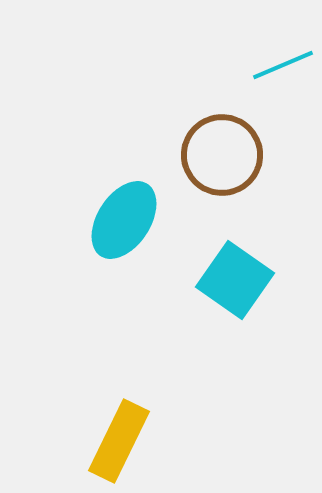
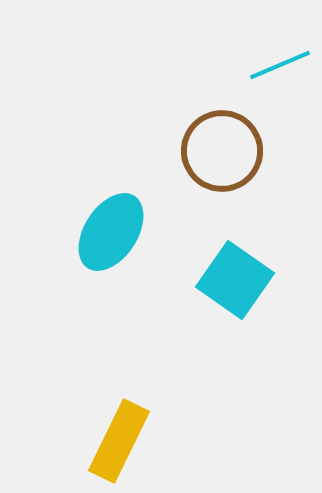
cyan line: moved 3 px left
brown circle: moved 4 px up
cyan ellipse: moved 13 px left, 12 px down
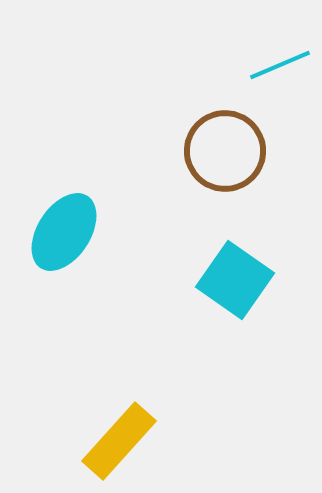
brown circle: moved 3 px right
cyan ellipse: moved 47 px left
yellow rectangle: rotated 16 degrees clockwise
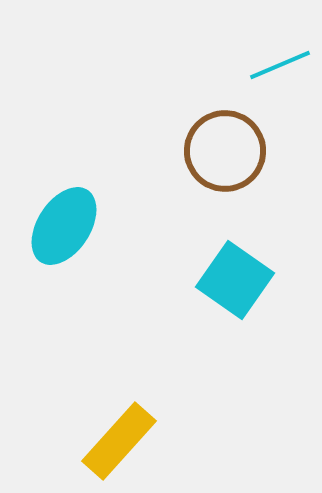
cyan ellipse: moved 6 px up
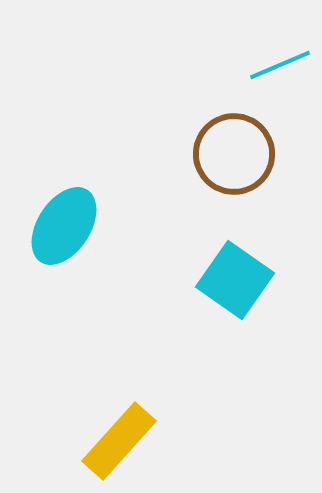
brown circle: moved 9 px right, 3 px down
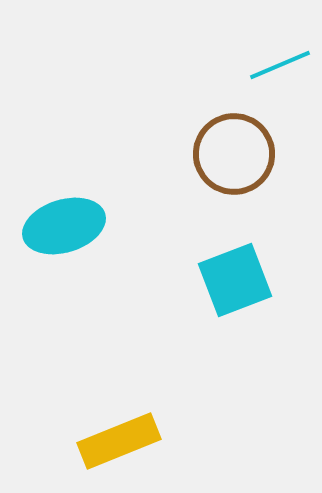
cyan ellipse: rotated 40 degrees clockwise
cyan square: rotated 34 degrees clockwise
yellow rectangle: rotated 26 degrees clockwise
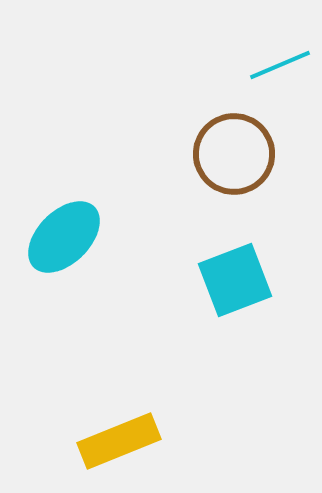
cyan ellipse: moved 11 px down; rotated 28 degrees counterclockwise
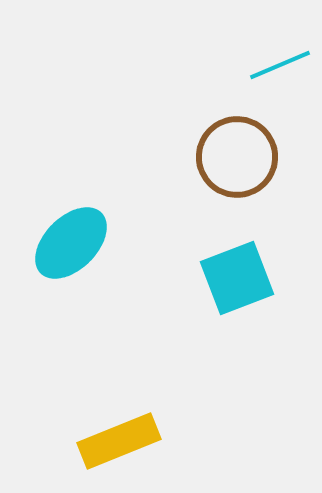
brown circle: moved 3 px right, 3 px down
cyan ellipse: moved 7 px right, 6 px down
cyan square: moved 2 px right, 2 px up
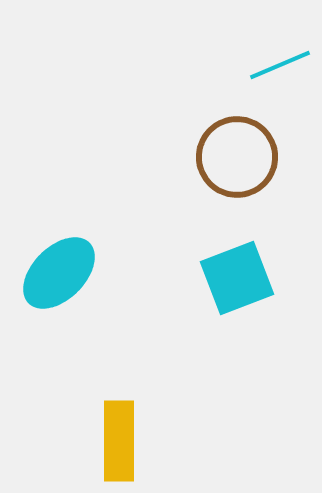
cyan ellipse: moved 12 px left, 30 px down
yellow rectangle: rotated 68 degrees counterclockwise
